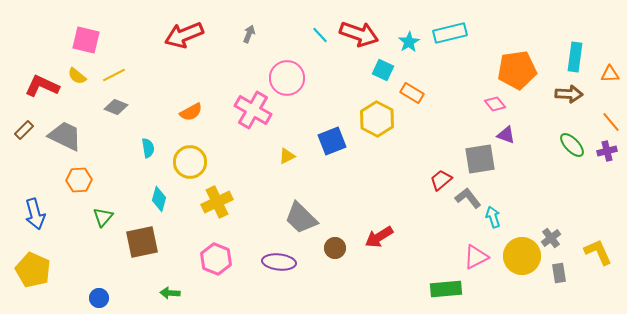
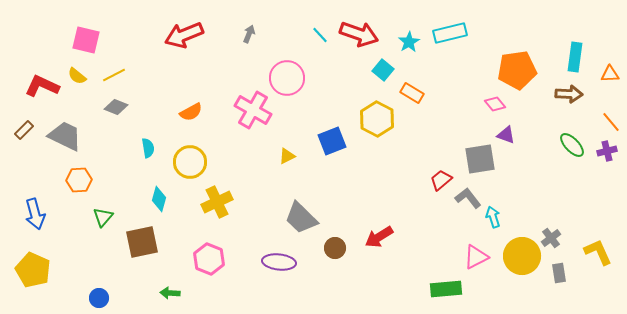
cyan square at (383, 70): rotated 15 degrees clockwise
pink hexagon at (216, 259): moved 7 px left
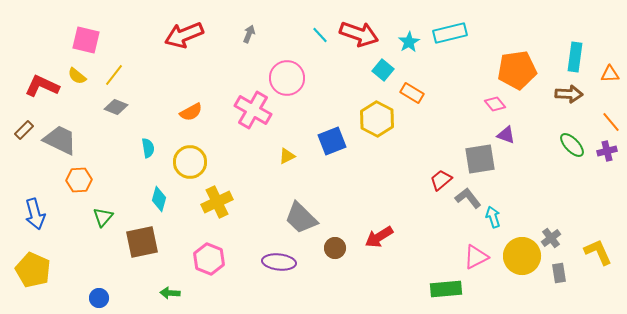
yellow line at (114, 75): rotated 25 degrees counterclockwise
gray trapezoid at (65, 136): moved 5 px left, 4 px down
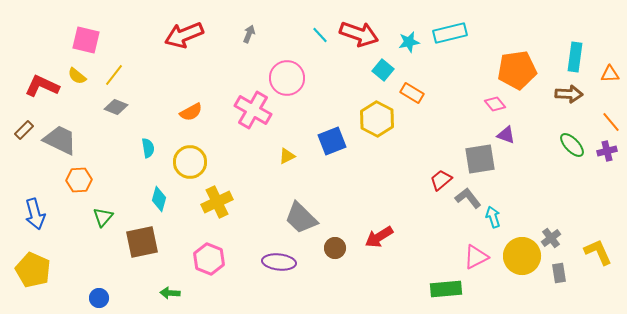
cyan star at (409, 42): rotated 20 degrees clockwise
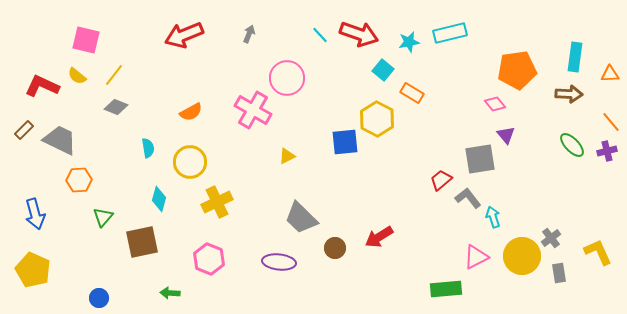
purple triangle at (506, 135): rotated 30 degrees clockwise
blue square at (332, 141): moved 13 px right, 1 px down; rotated 16 degrees clockwise
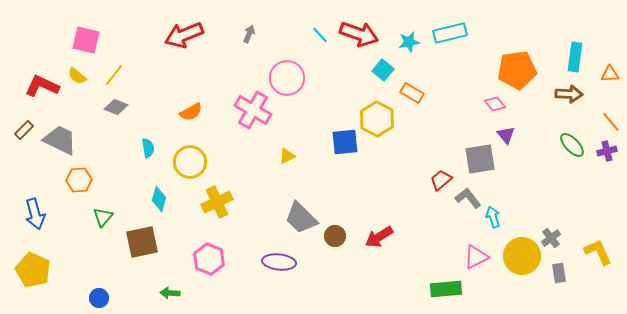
brown circle at (335, 248): moved 12 px up
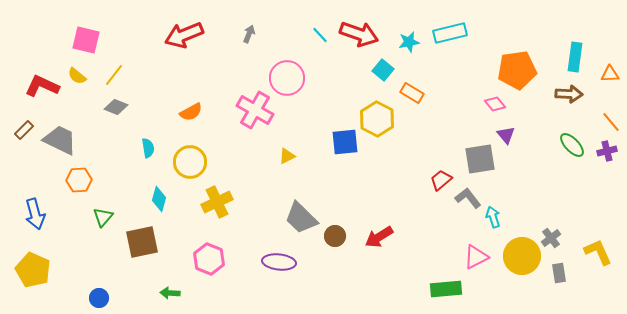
pink cross at (253, 110): moved 2 px right
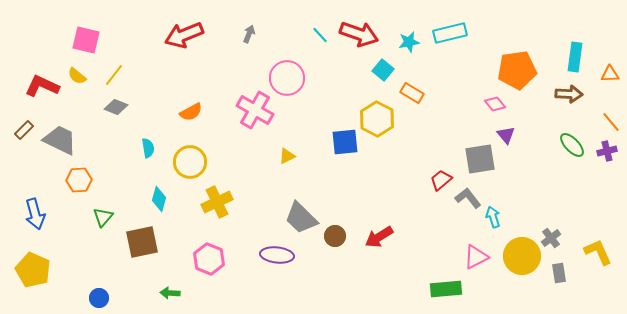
purple ellipse at (279, 262): moved 2 px left, 7 px up
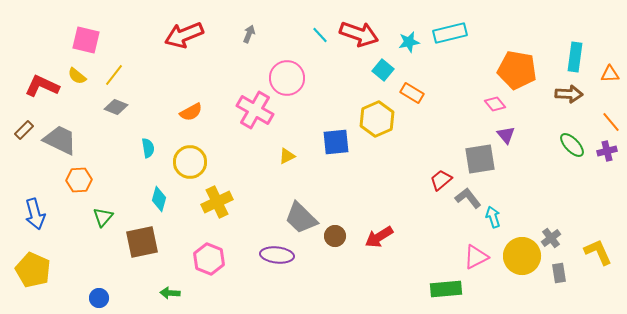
orange pentagon at (517, 70): rotated 18 degrees clockwise
yellow hexagon at (377, 119): rotated 8 degrees clockwise
blue square at (345, 142): moved 9 px left
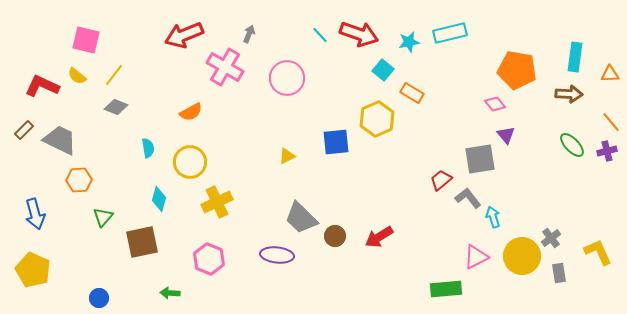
pink cross at (255, 110): moved 30 px left, 43 px up
